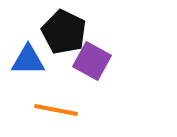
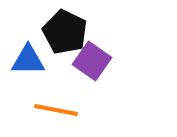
black pentagon: moved 1 px right
purple square: rotated 6 degrees clockwise
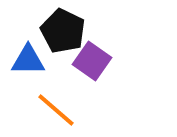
black pentagon: moved 2 px left, 1 px up
orange line: rotated 30 degrees clockwise
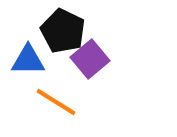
purple square: moved 2 px left, 2 px up; rotated 15 degrees clockwise
orange line: moved 8 px up; rotated 9 degrees counterclockwise
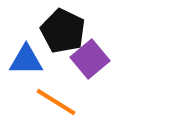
blue triangle: moved 2 px left
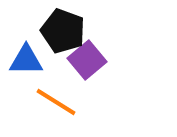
black pentagon: rotated 6 degrees counterclockwise
purple square: moved 3 px left, 1 px down
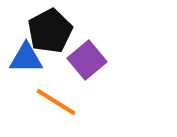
black pentagon: moved 13 px left; rotated 24 degrees clockwise
blue triangle: moved 2 px up
